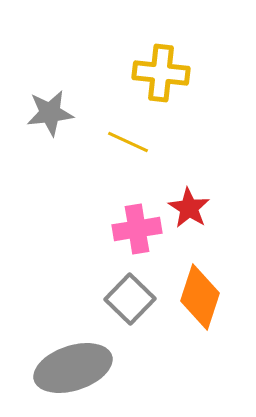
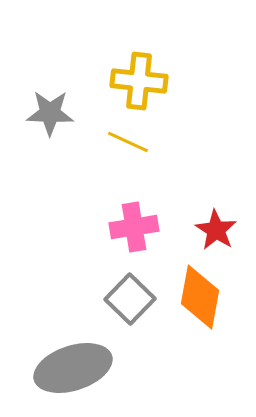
yellow cross: moved 22 px left, 8 px down
gray star: rotated 9 degrees clockwise
red star: moved 27 px right, 22 px down
pink cross: moved 3 px left, 2 px up
orange diamond: rotated 8 degrees counterclockwise
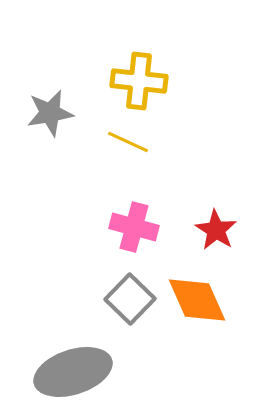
gray star: rotated 12 degrees counterclockwise
pink cross: rotated 24 degrees clockwise
orange diamond: moved 3 px left, 3 px down; rotated 34 degrees counterclockwise
gray ellipse: moved 4 px down
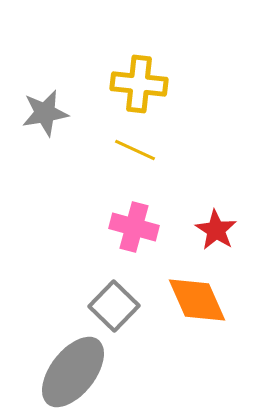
yellow cross: moved 3 px down
gray star: moved 5 px left
yellow line: moved 7 px right, 8 px down
gray square: moved 16 px left, 7 px down
gray ellipse: rotated 34 degrees counterclockwise
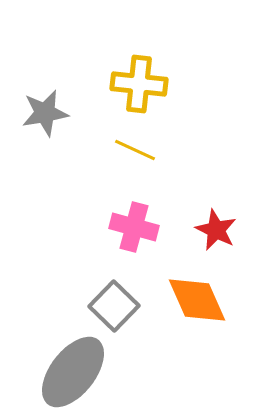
red star: rotated 6 degrees counterclockwise
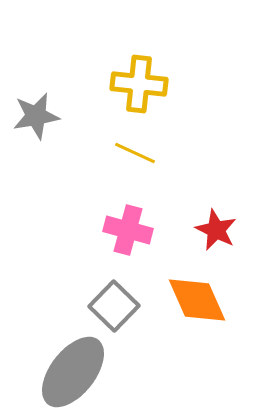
gray star: moved 9 px left, 3 px down
yellow line: moved 3 px down
pink cross: moved 6 px left, 3 px down
